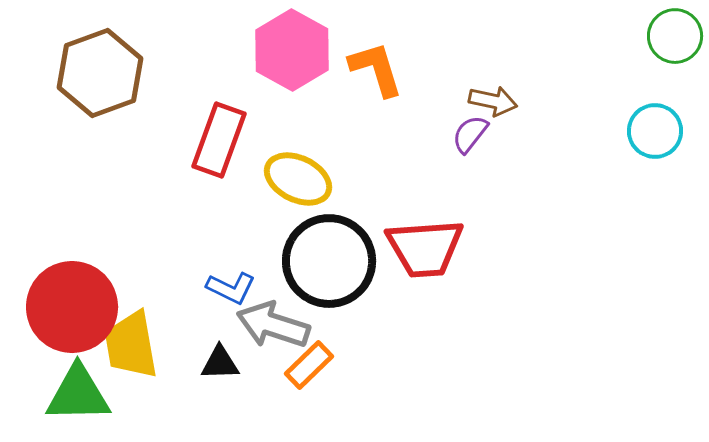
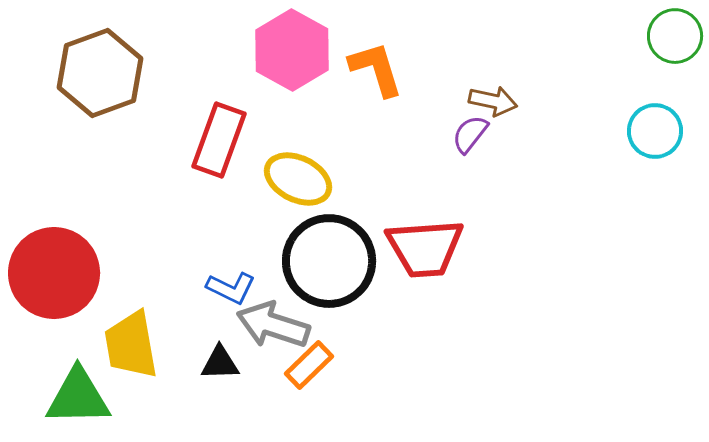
red circle: moved 18 px left, 34 px up
green triangle: moved 3 px down
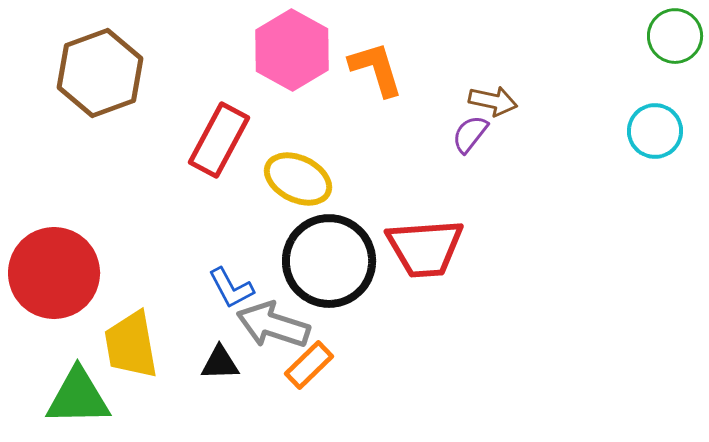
red rectangle: rotated 8 degrees clockwise
blue L-shape: rotated 36 degrees clockwise
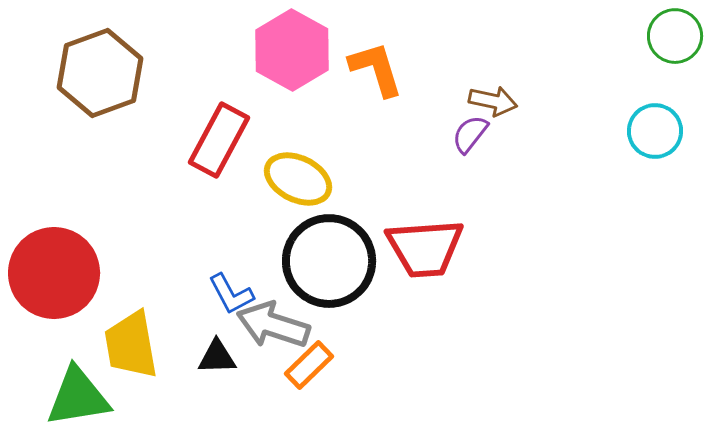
blue L-shape: moved 6 px down
black triangle: moved 3 px left, 6 px up
green triangle: rotated 8 degrees counterclockwise
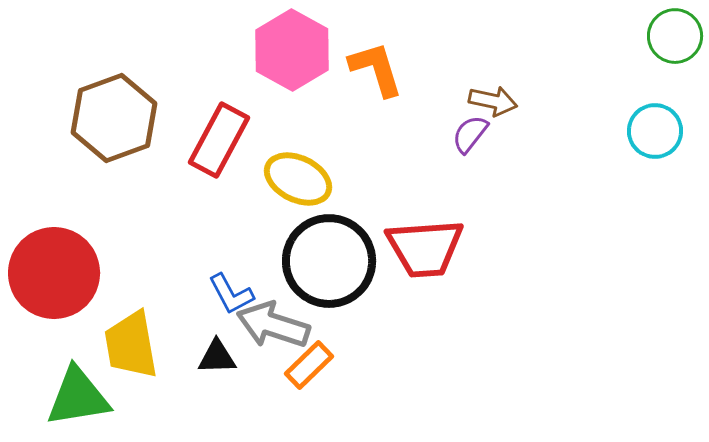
brown hexagon: moved 14 px right, 45 px down
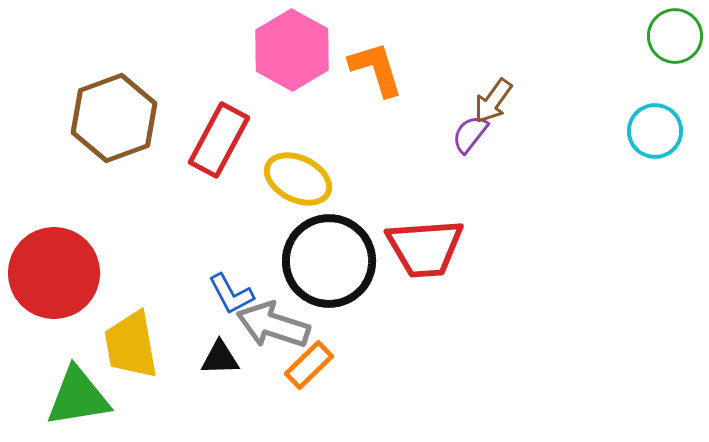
brown arrow: rotated 114 degrees clockwise
black triangle: moved 3 px right, 1 px down
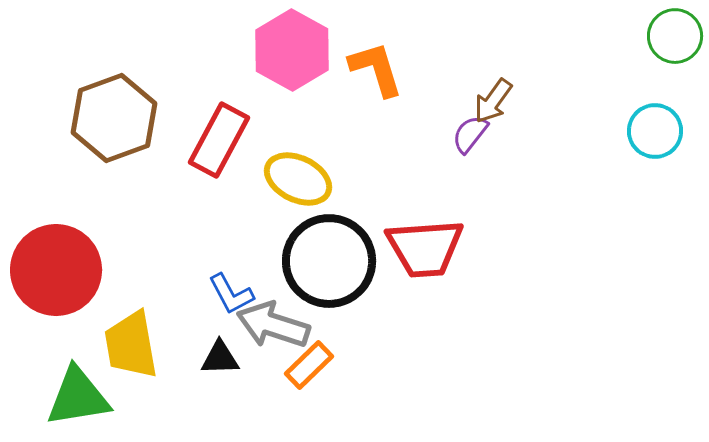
red circle: moved 2 px right, 3 px up
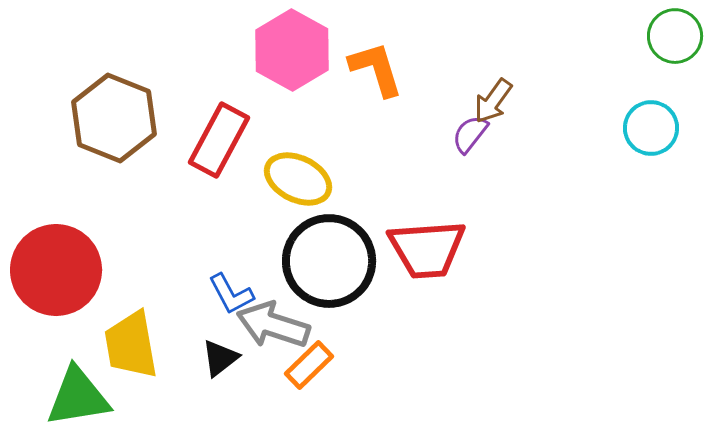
brown hexagon: rotated 18 degrees counterclockwise
cyan circle: moved 4 px left, 3 px up
red trapezoid: moved 2 px right, 1 px down
black triangle: rotated 36 degrees counterclockwise
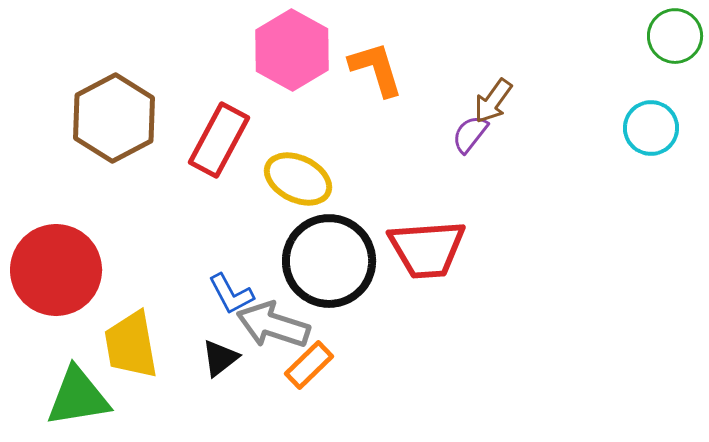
brown hexagon: rotated 10 degrees clockwise
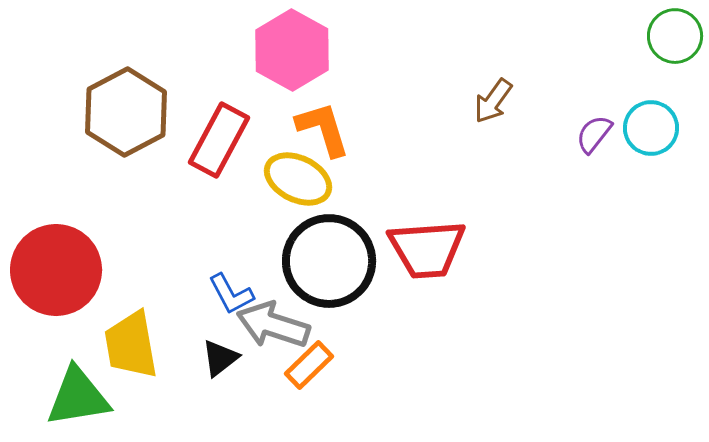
orange L-shape: moved 53 px left, 60 px down
brown hexagon: moved 12 px right, 6 px up
purple semicircle: moved 124 px right
